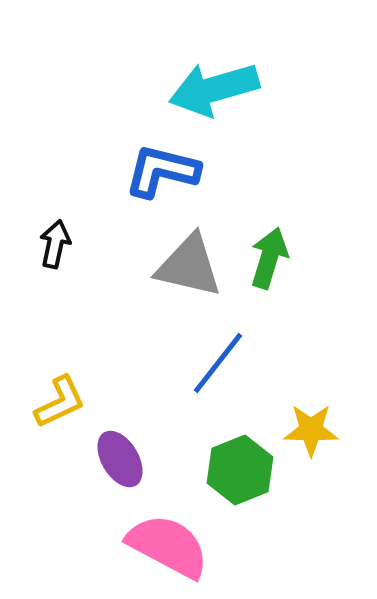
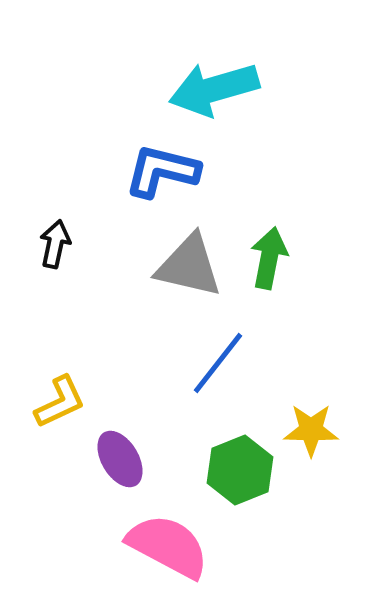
green arrow: rotated 6 degrees counterclockwise
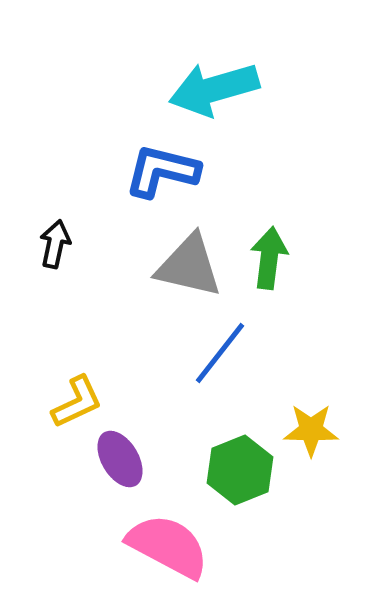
green arrow: rotated 4 degrees counterclockwise
blue line: moved 2 px right, 10 px up
yellow L-shape: moved 17 px right
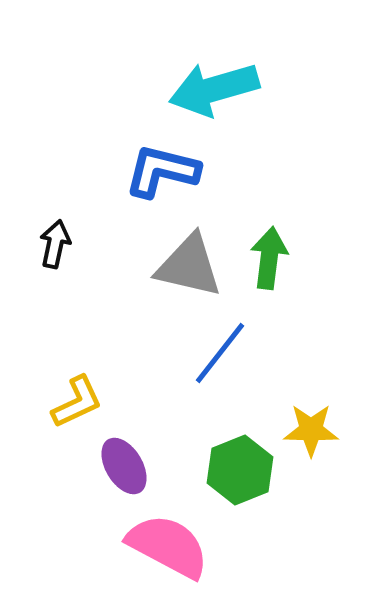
purple ellipse: moved 4 px right, 7 px down
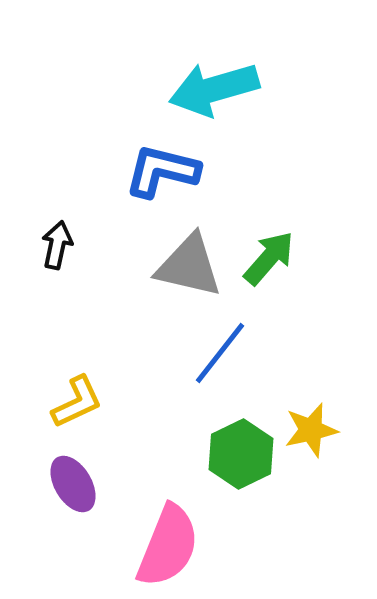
black arrow: moved 2 px right, 1 px down
green arrow: rotated 34 degrees clockwise
yellow star: rotated 14 degrees counterclockwise
purple ellipse: moved 51 px left, 18 px down
green hexagon: moved 1 px right, 16 px up; rotated 4 degrees counterclockwise
pink semicircle: rotated 84 degrees clockwise
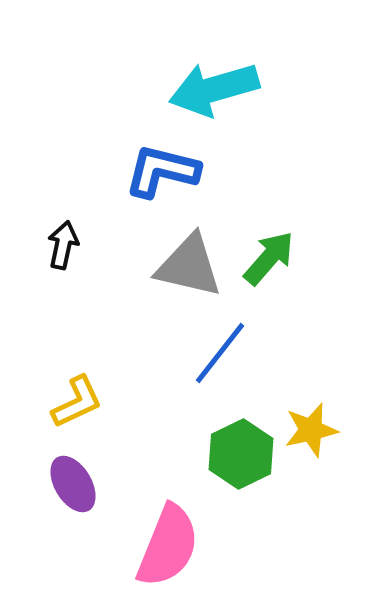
black arrow: moved 6 px right
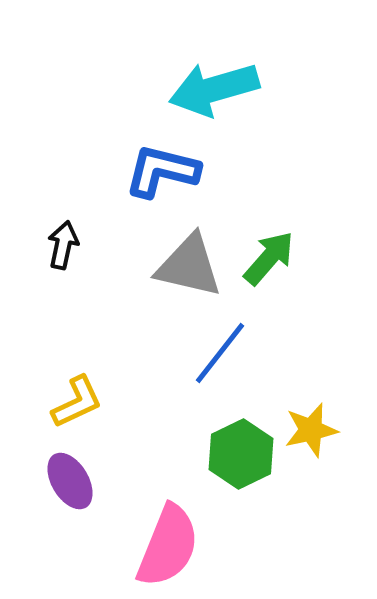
purple ellipse: moved 3 px left, 3 px up
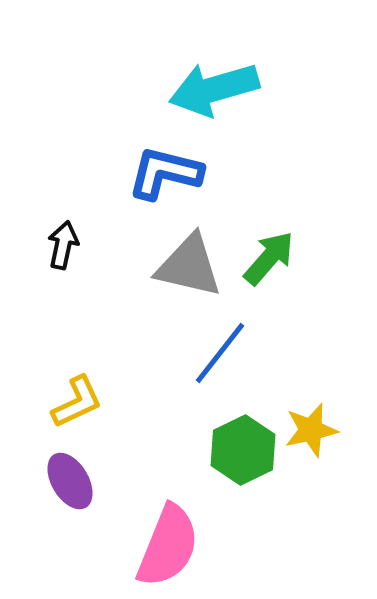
blue L-shape: moved 3 px right, 2 px down
green hexagon: moved 2 px right, 4 px up
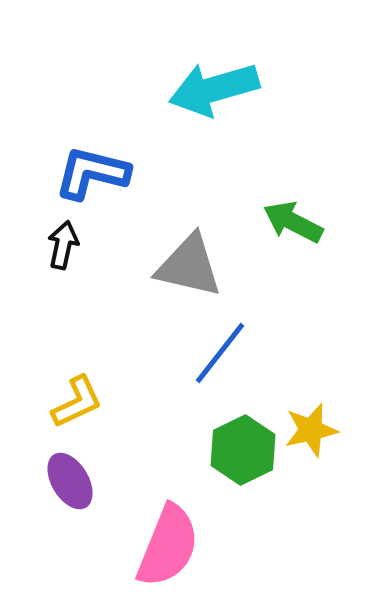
blue L-shape: moved 73 px left
green arrow: moved 24 px right, 36 px up; rotated 104 degrees counterclockwise
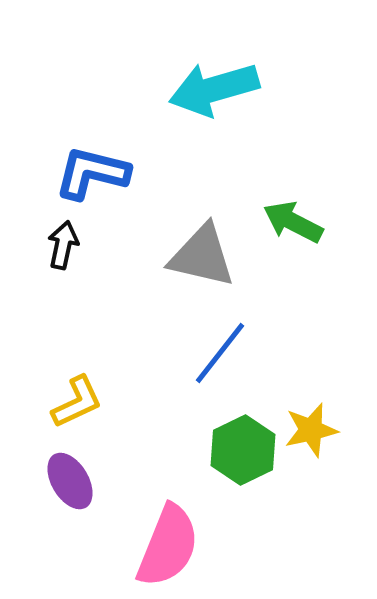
gray triangle: moved 13 px right, 10 px up
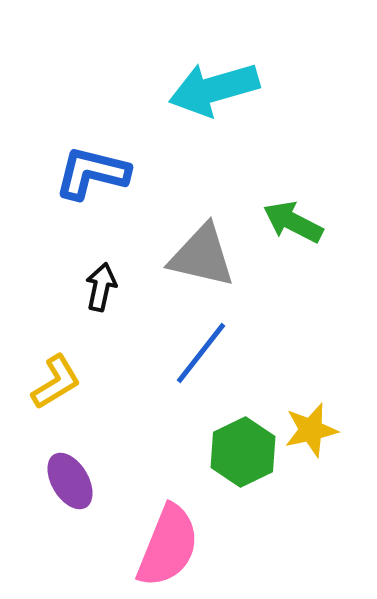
black arrow: moved 38 px right, 42 px down
blue line: moved 19 px left
yellow L-shape: moved 21 px left, 20 px up; rotated 6 degrees counterclockwise
green hexagon: moved 2 px down
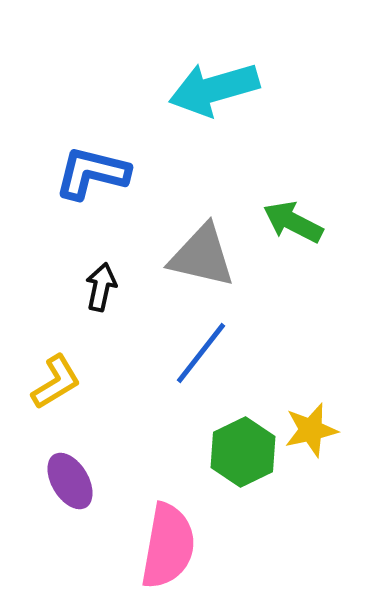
pink semicircle: rotated 12 degrees counterclockwise
